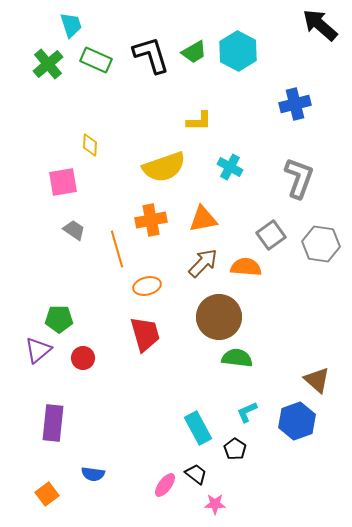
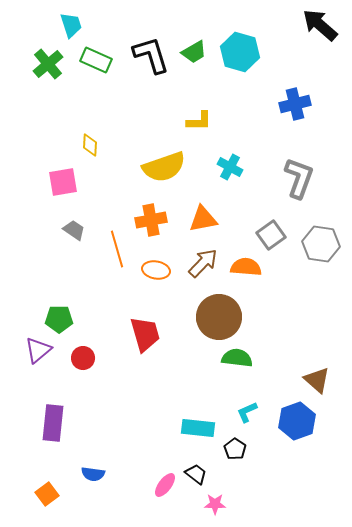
cyan hexagon: moved 2 px right, 1 px down; rotated 12 degrees counterclockwise
orange ellipse: moved 9 px right, 16 px up; rotated 24 degrees clockwise
cyan rectangle: rotated 56 degrees counterclockwise
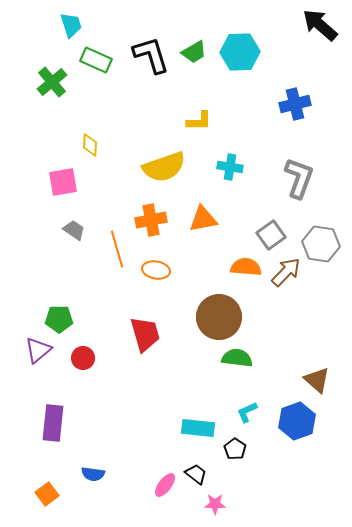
cyan hexagon: rotated 18 degrees counterclockwise
green cross: moved 4 px right, 18 px down
cyan cross: rotated 20 degrees counterclockwise
brown arrow: moved 83 px right, 9 px down
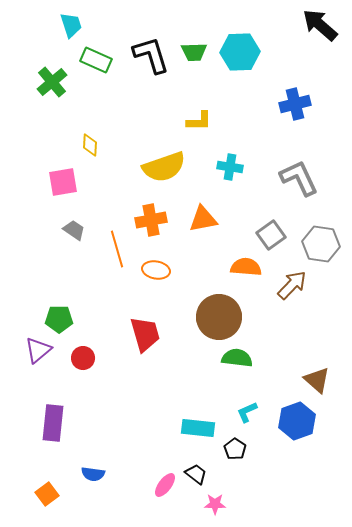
green trapezoid: rotated 28 degrees clockwise
gray L-shape: rotated 45 degrees counterclockwise
brown arrow: moved 6 px right, 13 px down
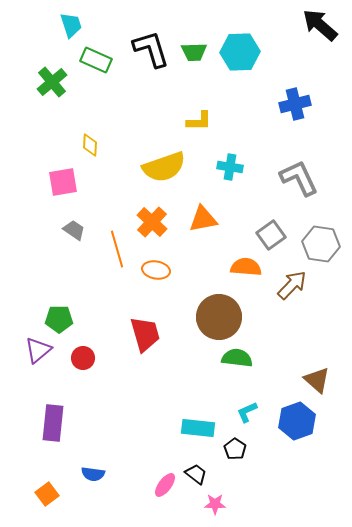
black L-shape: moved 6 px up
orange cross: moved 1 px right, 2 px down; rotated 36 degrees counterclockwise
